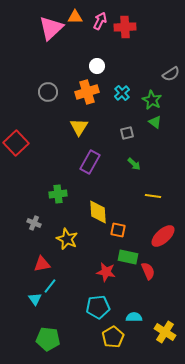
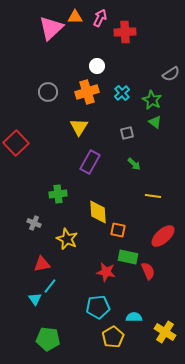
pink arrow: moved 3 px up
red cross: moved 5 px down
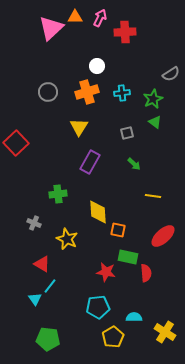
cyan cross: rotated 35 degrees clockwise
green star: moved 1 px right, 1 px up; rotated 18 degrees clockwise
red triangle: rotated 42 degrees clockwise
red semicircle: moved 2 px left, 2 px down; rotated 18 degrees clockwise
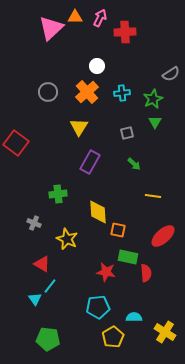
orange cross: rotated 25 degrees counterclockwise
green triangle: rotated 24 degrees clockwise
red square: rotated 10 degrees counterclockwise
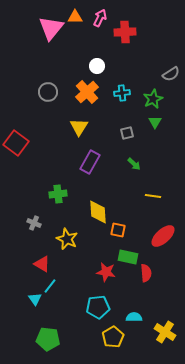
pink triangle: rotated 8 degrees counterclockwise
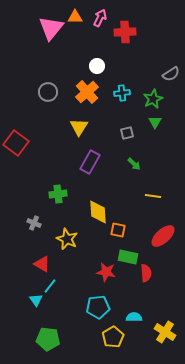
cyan triangle: moved 1 px right, 1 px down
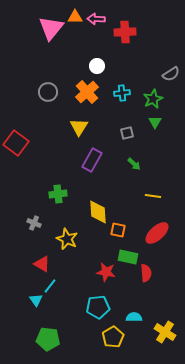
pink arrow: moved 4 px left, 1 px down; rotated 114 degrees counterclockwise
purple rectangle: moved 2 px right, 2 px up
red ellipse: moved 6 px left, 3 px up
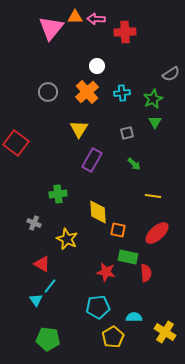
yellow triangle: moved 2 px down
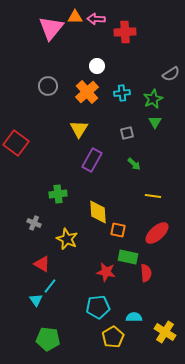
gray circle: moved 6 px up
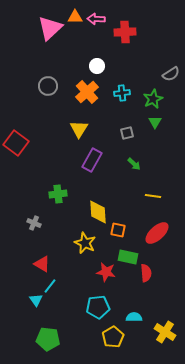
pink triangle: moved 1 px left; rotated 8 degrees clockwise
yellow star: moved 18 px right, 4 px down
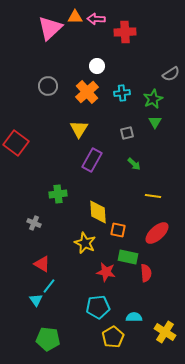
cyan line: moved 1 px left
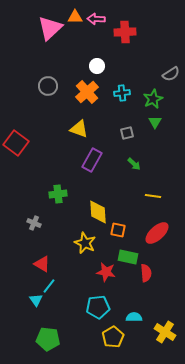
yellow triangle: rotated 42 degrees counterclockwise
